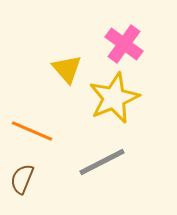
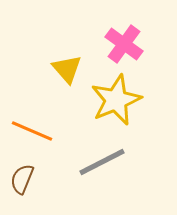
yellow star: moved 2 px right, 2 px down
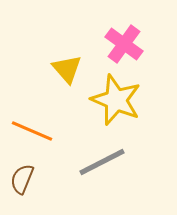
yellow star: rotated 27 degrees counterclockwise
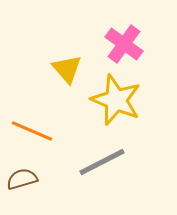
brown semicircle: rotated 52 degrees clockwise
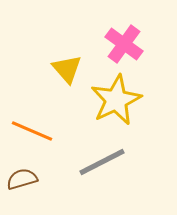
yellow star: rotated 24 degrees clockwise
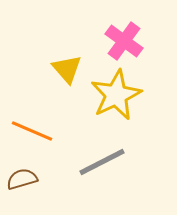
pink cross: moved 3 px up
yellow star: moved 5 px up
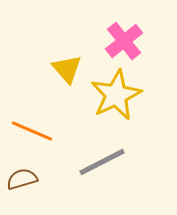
pink cross: rotated 15 degrees clockwise
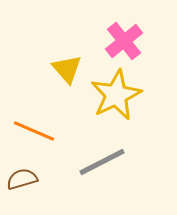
orange line: moved 2 px right
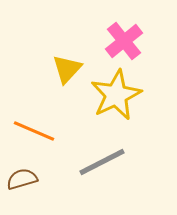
yellow triangle: rotated 24 degrees clockwise
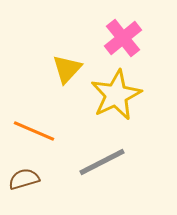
pink cross: moved 1 px left, 3 px up
brown semicircle: moved 2 px right
